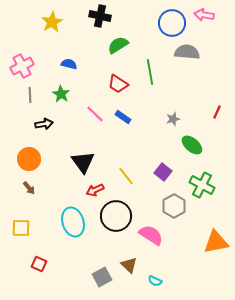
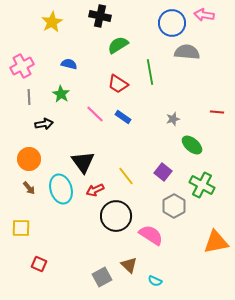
gray line: moved 1 px left, 2 px down
red line: rotated 72 degrees clockwise
cyan ellipse: moved 12 px left, 33 px up
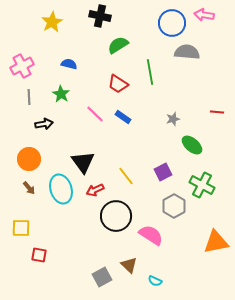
purple square: rotated 24 degrees clockwise
red square: moved 9 px up; rotated 14 degrees counterclockwise
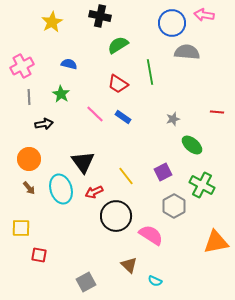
red arrow: moved 1 px left, 2 px down
gray square: moved 16 px left, 5 px down
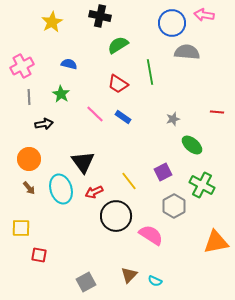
yellow line: moved 3 px right, 5 px down
brown triangle: moved 10 px down; rotated 30 degrees clockwise
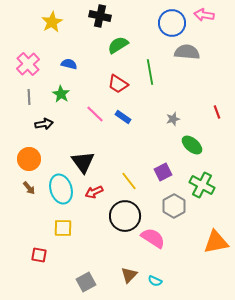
pink cross: moved 6 px right, 2 px up; rotated 15 degrees counterclockwise
red line: rotated 64 degrees clockwise
black circle: moved 9 px right
yellow square: moved 42 px right
pink semicircle: moved 2 px right, 3 px down
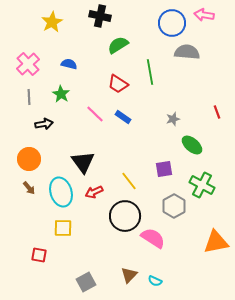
purple square: moved 1 px right, 3 px up; rotated 18 degrees clockwise
cyan ellipse: moved 3 px down
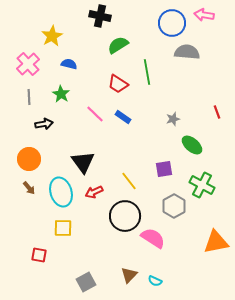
yellow star: moved 14 px down
green line: moved 3 px left
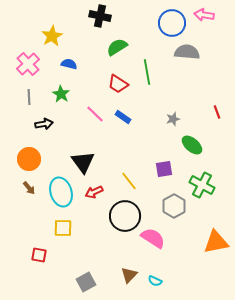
green semicircle: moved 1 px left, 2 px down
